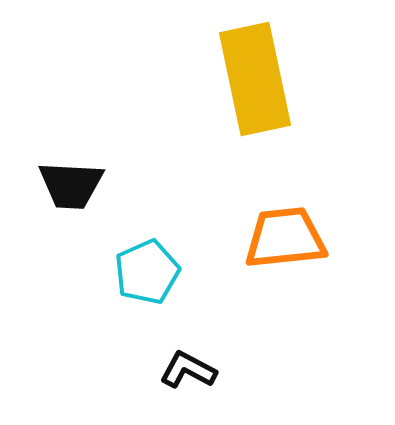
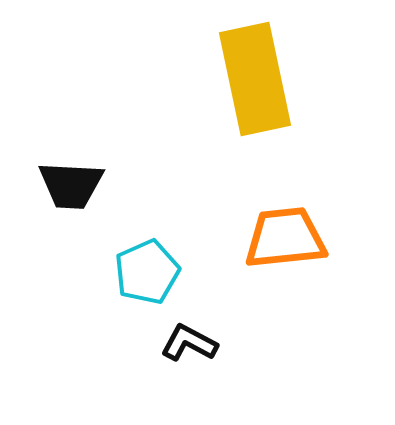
black L-shape: moved 1 px right, 27 px up
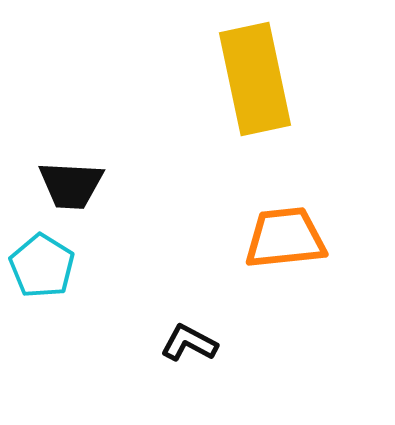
cyan pentagon: moved 105 px left, 6 px up; rotated 16 degrees counterclockwise
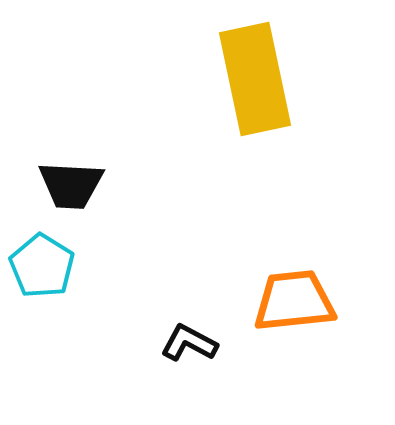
orange trapezoid: moved 9 px right, 63 px down
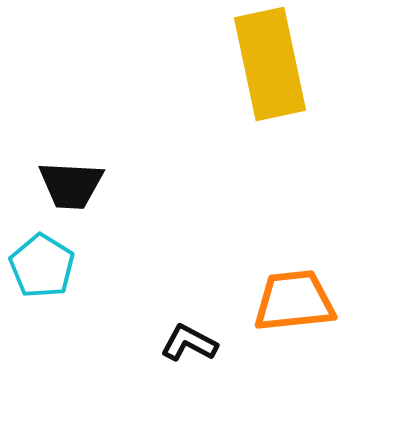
yellow rectangle: moved 15 px right, 15 px up
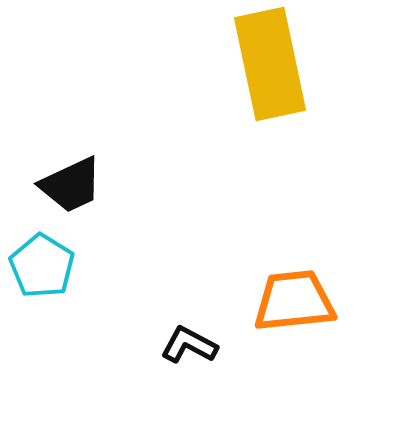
black trapezoid: rotated 28 degrees counterclockwise
black L-shape: moved 2 px down
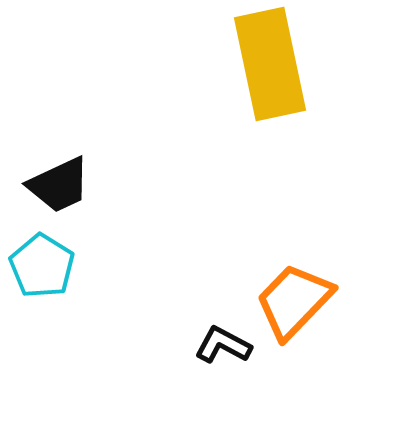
black trapezoid: moved 12 px left
orange trapezoid: rotated 40 degrees counterclockwise
black L-shape: moved 34 px right
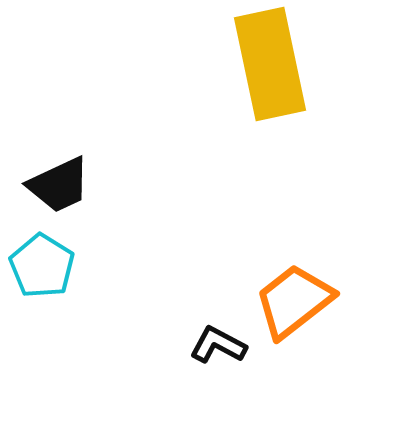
orange trapezoid: rotated 8 degrees clockwise
black L-shape: moved 5 px left
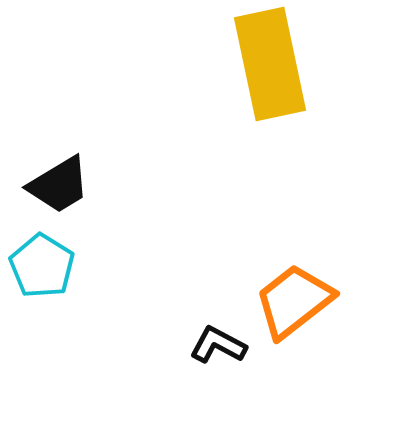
black trapezoid: rotated 6 degrees counterclockwise
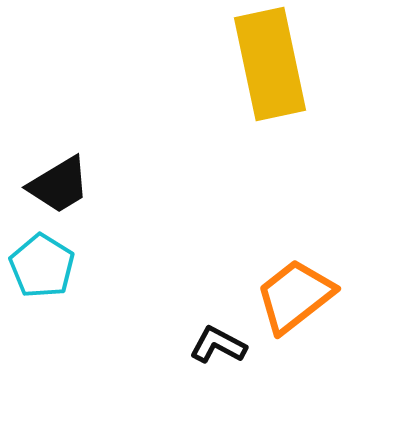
orange trapezoid: moved 1 px right, 5 px up
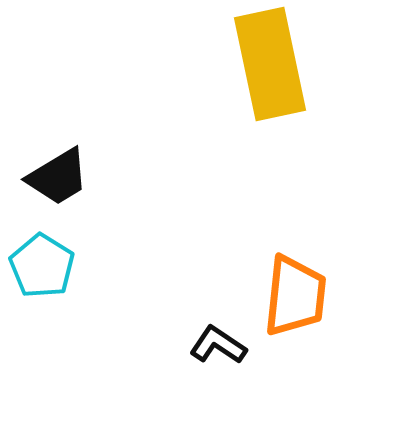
black trapezoid: moved 1 px left, 8 px up
orange trapezoid: rotated 134 degrees clockwise
black L-shape: rotated 6 degrees clockwise
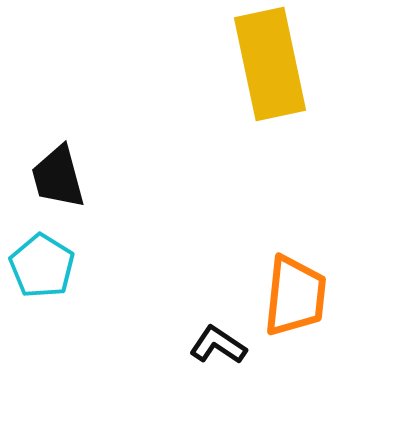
black trapezoid: rotated 106 degrees clockwise
